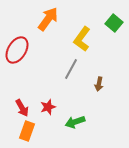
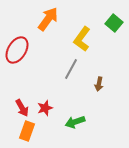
red star: moved 3 px left, 1 px down
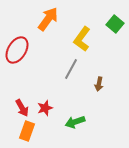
green square: moved 1 px right, 1 px down
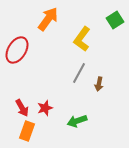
green square: moved 4 px up; rotated 18 degrees clockwise
gray line: moved 8 px right, 4 px down
green arrow: moved 2 px right, 1 px up
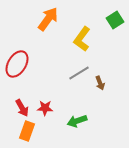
red ellipse: moved 14 px down
gray line: rotated 30 degrees clockwise
brown arrow: moved 1 px right, 1 px up; rotated 32 degrees counterclockwise
red star: rotated 21 degrees clockwise
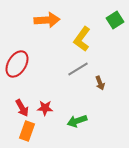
orange arrow: moved 1 px left, 1 px down; rotated 50 degrees clockwise
gray line: moved 1 px left, 4 px up
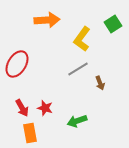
green square: moved 2 px left, 4 px down
red star: rotated 14 degrees clockwise
orange rectangle: moved 3 px right, 2 px down; rotated 30 degrees counterclockwise
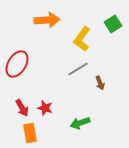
green arrow: moved 3 px right, 2 px down
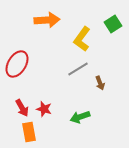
red star: moved 1 px left, 1 px down
green arrow: moved 6 px up
orange rectangle: moved 1 px left, 1 px up
